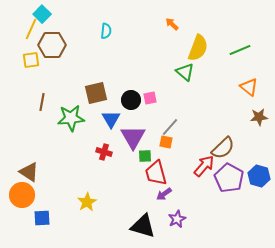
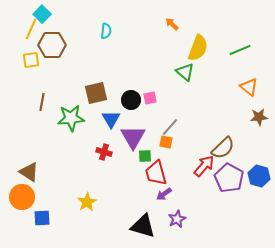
orange circle: moved 2 px down
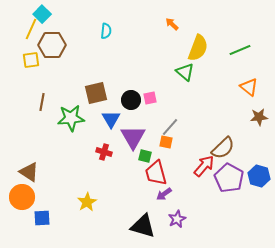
green square: rotated 16 degrees clockwise
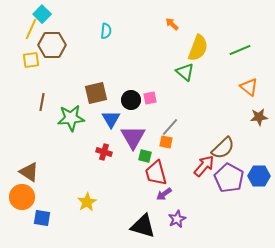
blue hexagon: rotated 15 degrees counterclockwise
blue square: rotated 12 degrees clockwise
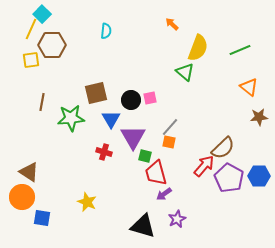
orange square: moved 3 px right
yellow star: rotated 18 degrees counterclockwise
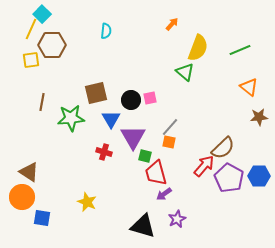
orange arrow: rotated 88 degrees clockwise
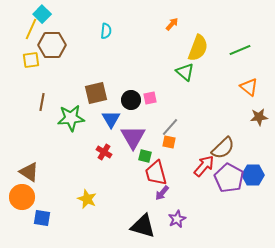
red cross: rotated 14 degrees clockwise
blue hexagon: moved 6 px left, 1 px up
purple arrow: moved 2 px left, 1 px up; rotated 14 degrees counterclockwise
yellow star: moved 3 px up
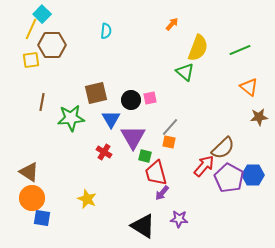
orange circle: moved 10 px right, 1 px down
purple star: moved 2 px right; rotated 30 degrees clockwise
black triangle: rotated 16 degrees clockwise
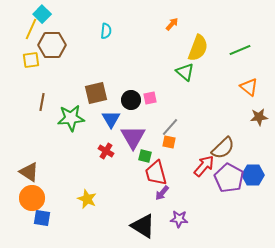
red cross: moved 2 px right, 1 px up
